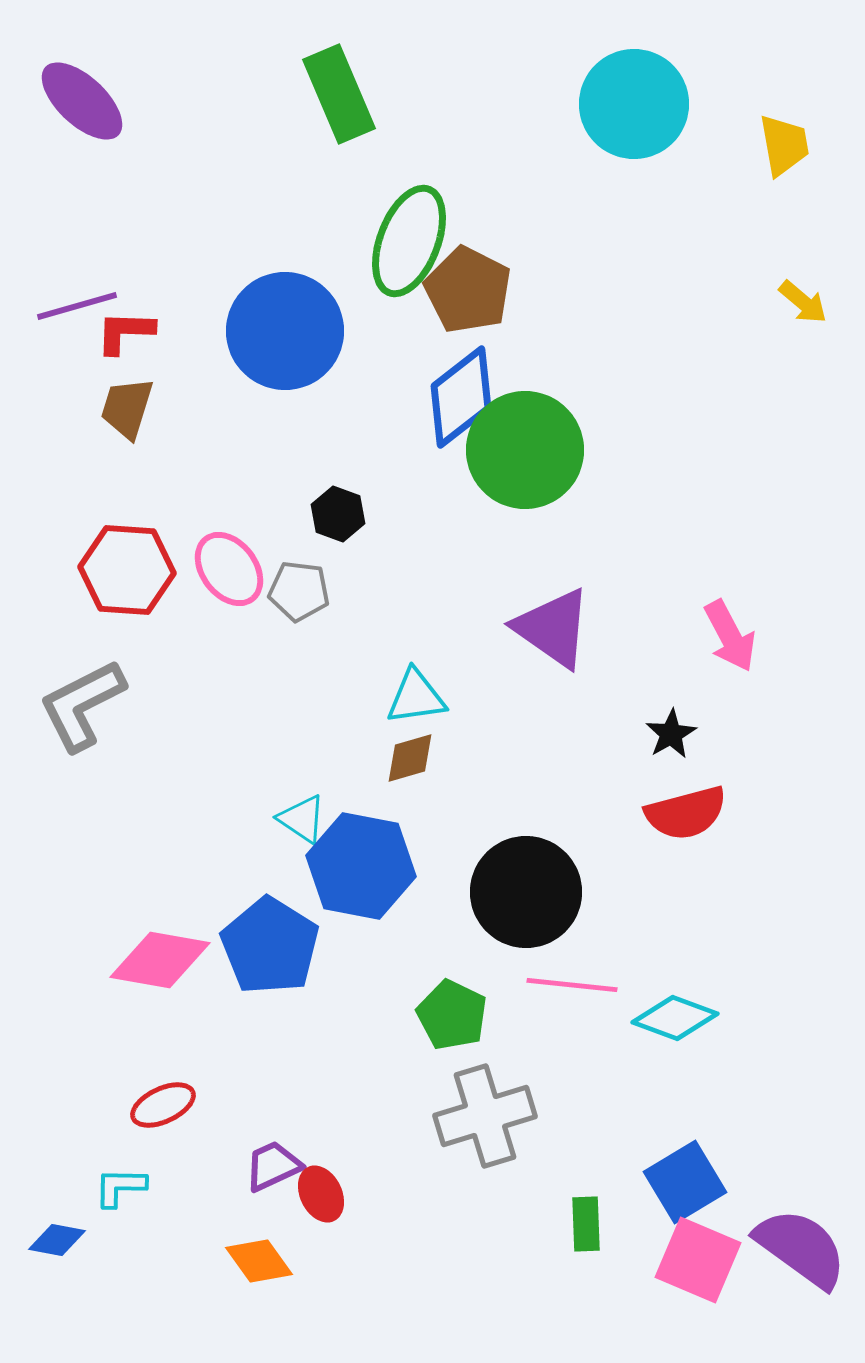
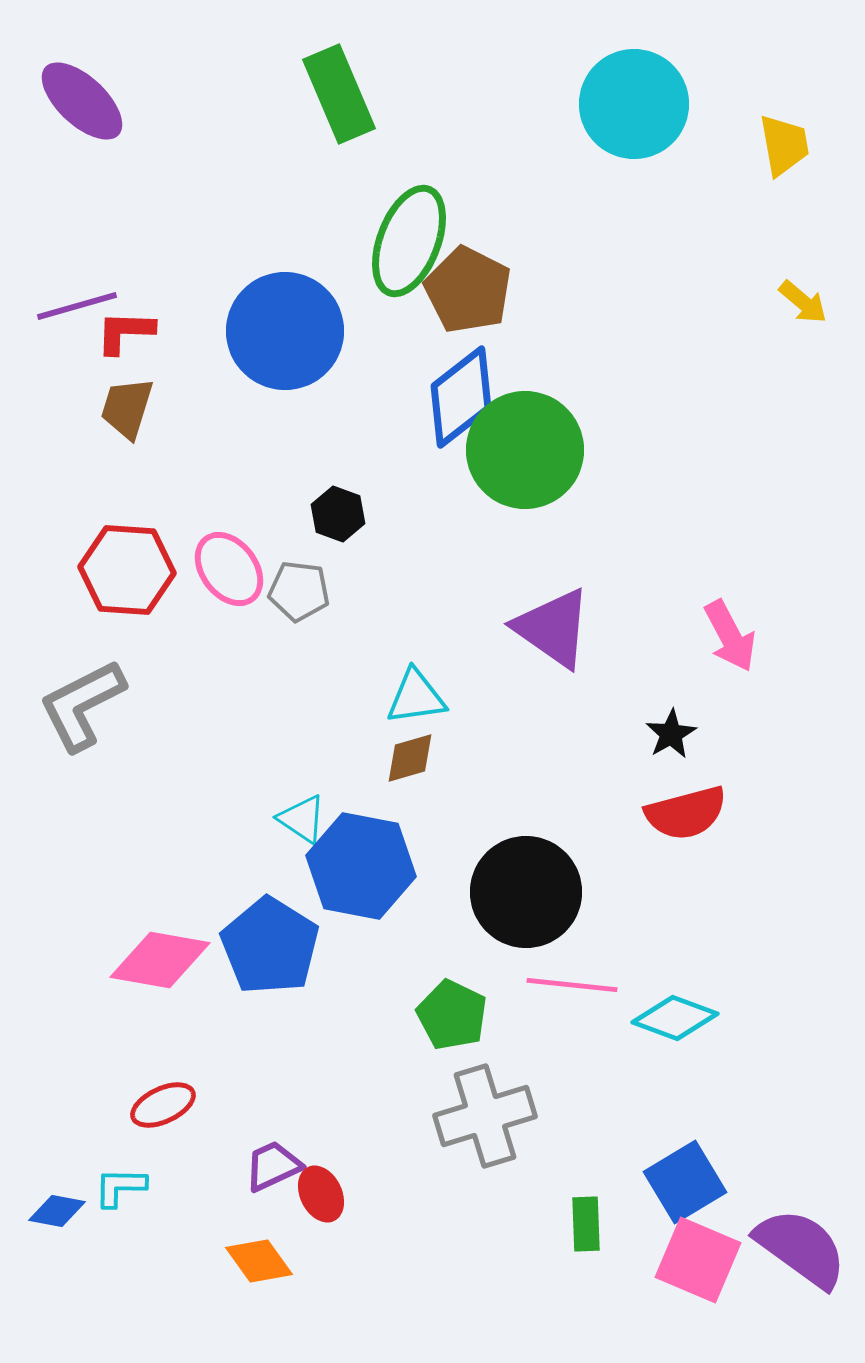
blue diamond at (57, 1240): moved 29 px up
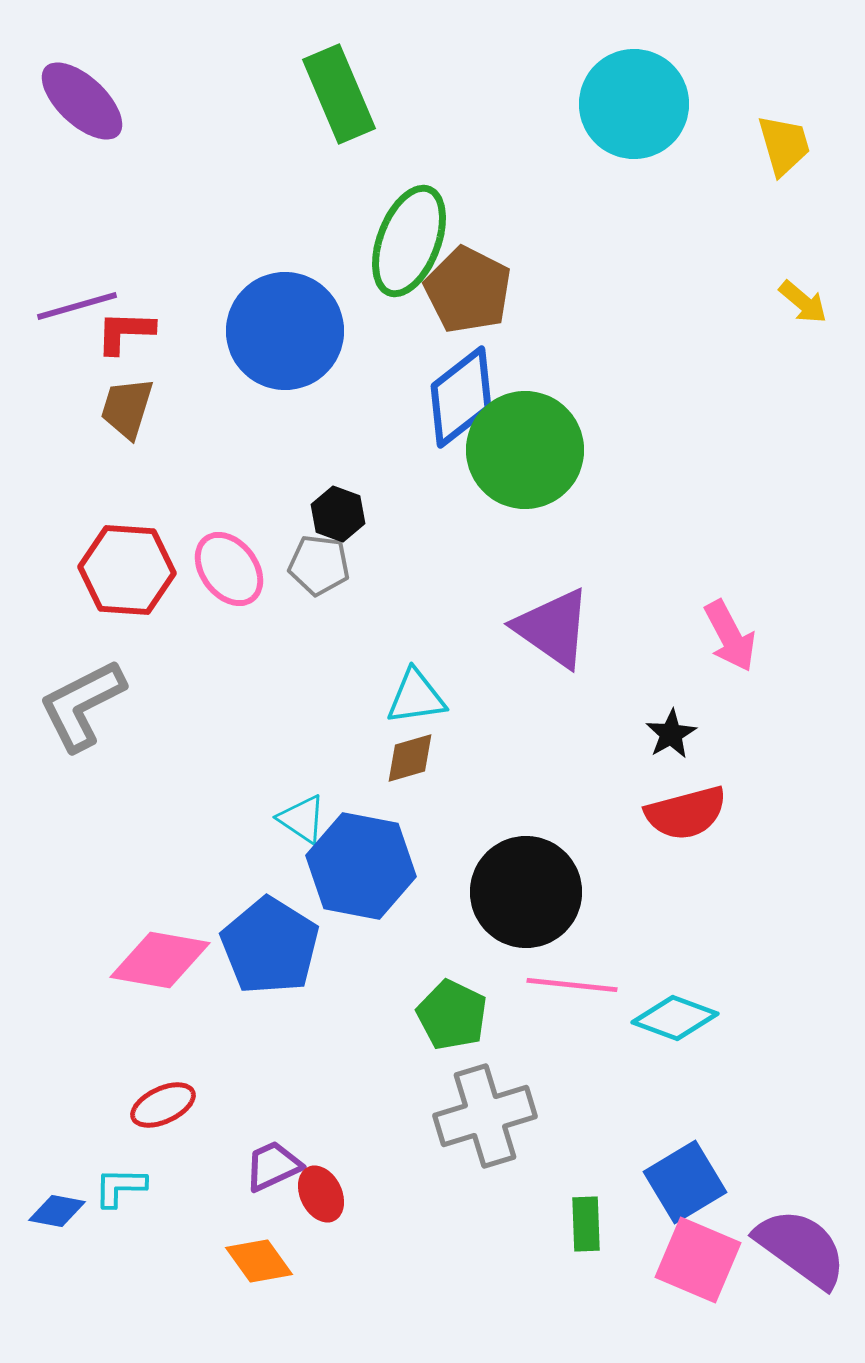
yellow trapezoid at (784, 145): rotated 6 degrees counterclockwise
gray pentagon at (299, 591): moved 20 px right, 26 px up
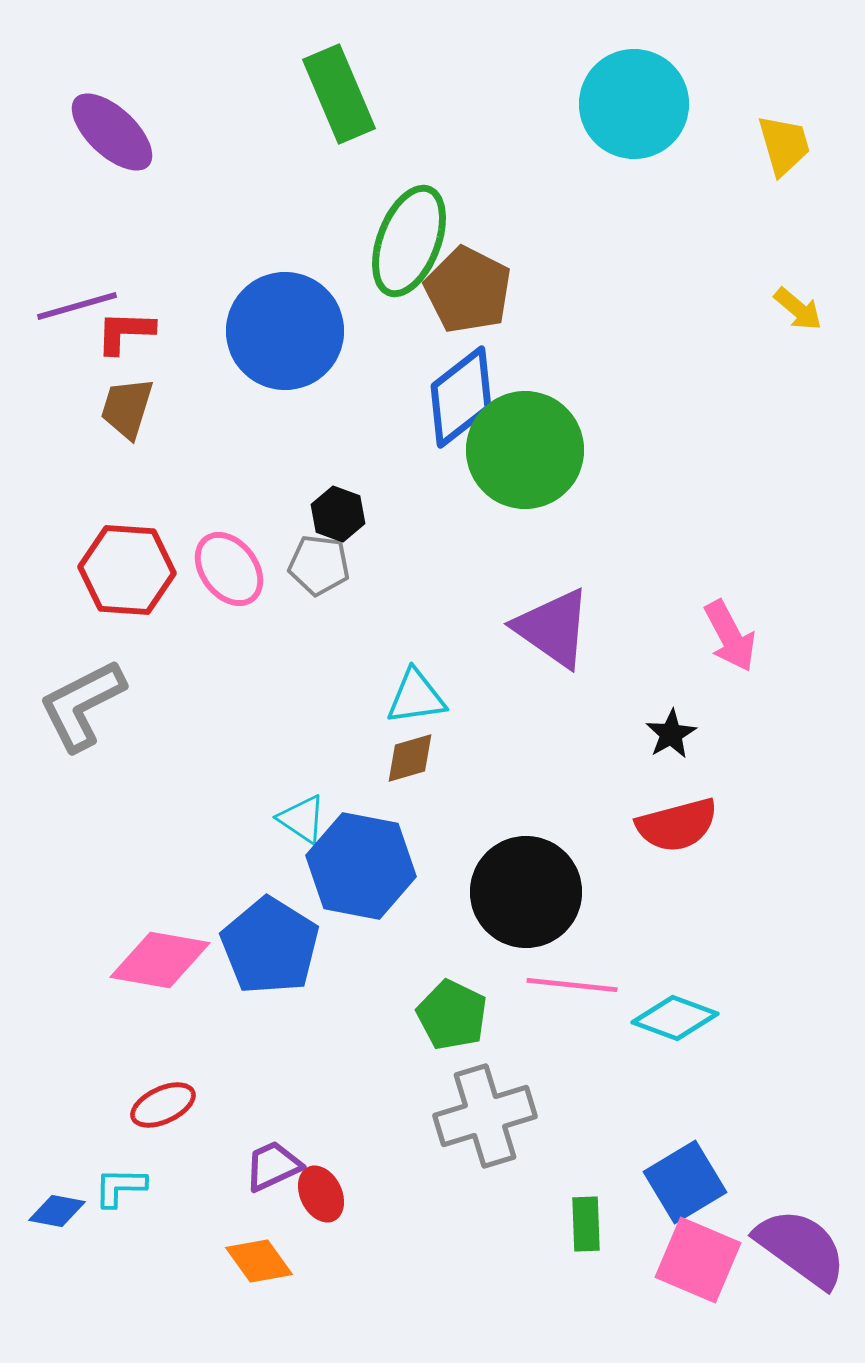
purple ellipse at (82, 101): moved 30 px right, 31 px down
yellow arrow at (803, 302): moved 5 px left, 7 px down
red semicircle at (686, 813): moved 9 px left, 12 px down
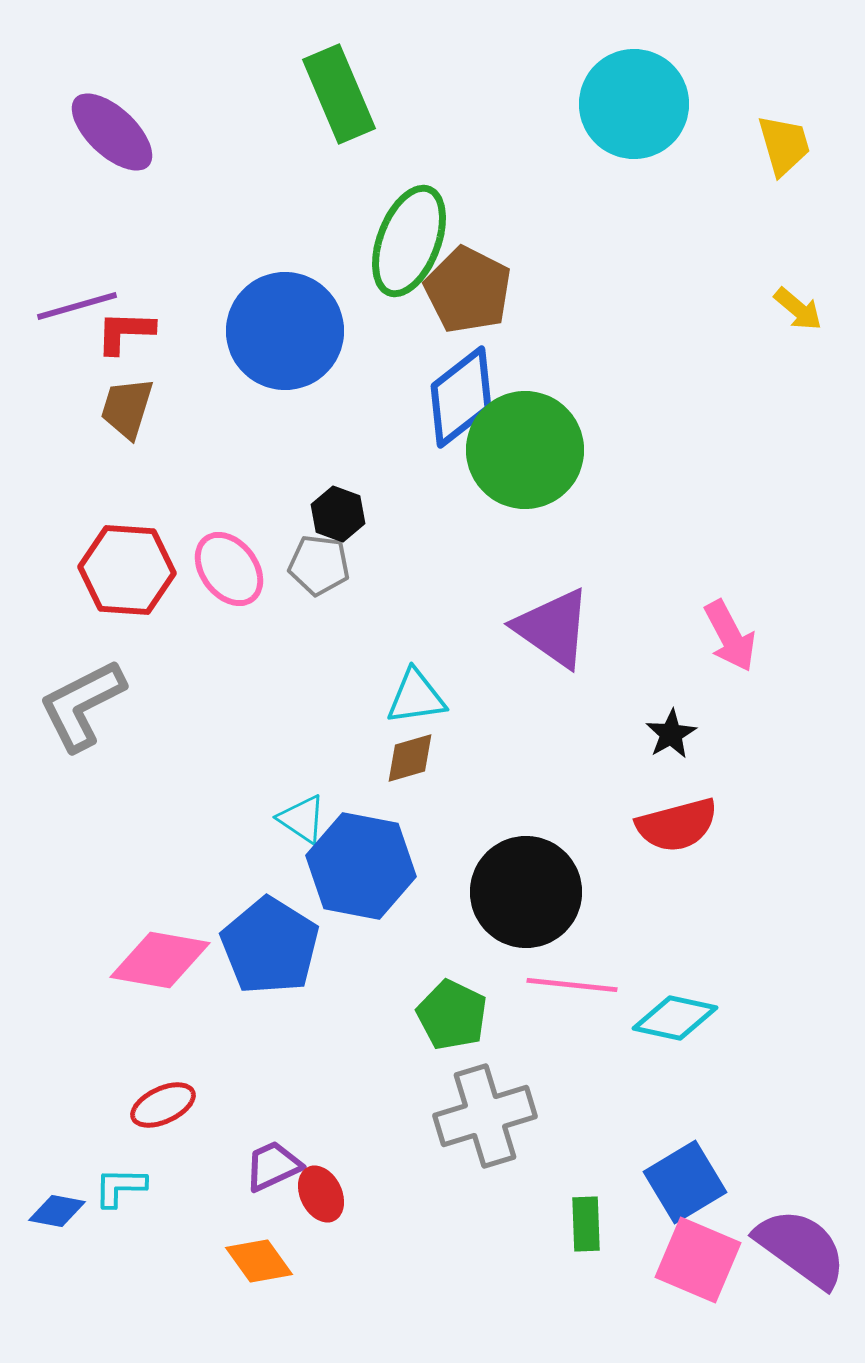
cyan diamond at (675, 1018): rotated 8 degrees counterclockwise
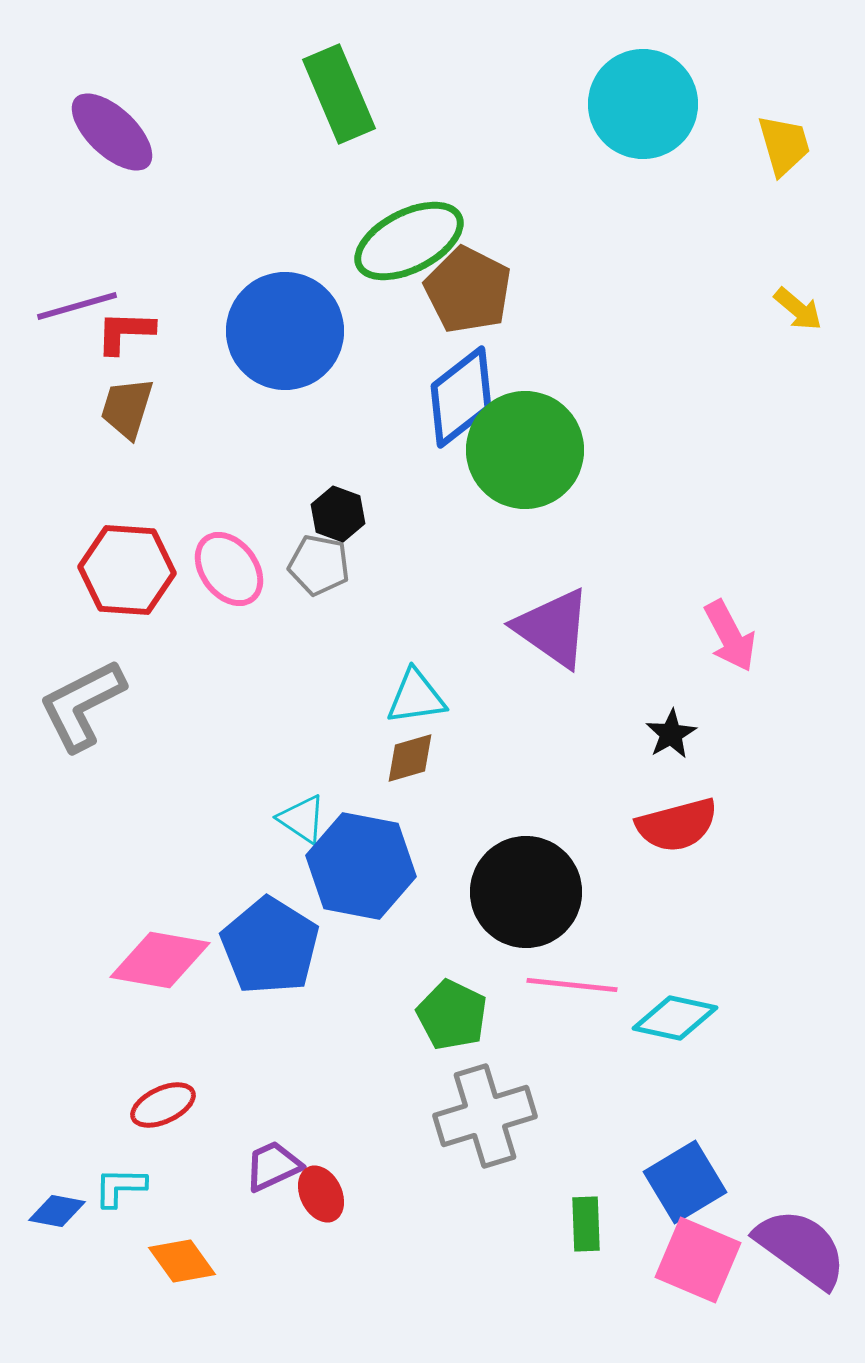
cyan circle at (634, 104): moved 9 px right
green ellipse at (409, 241): rotated 42 degrees clockwise
gray pentagon at (319, 565): rotated 4 degrees clockwise
orange diamond at (259, 1261): moved 77 px left
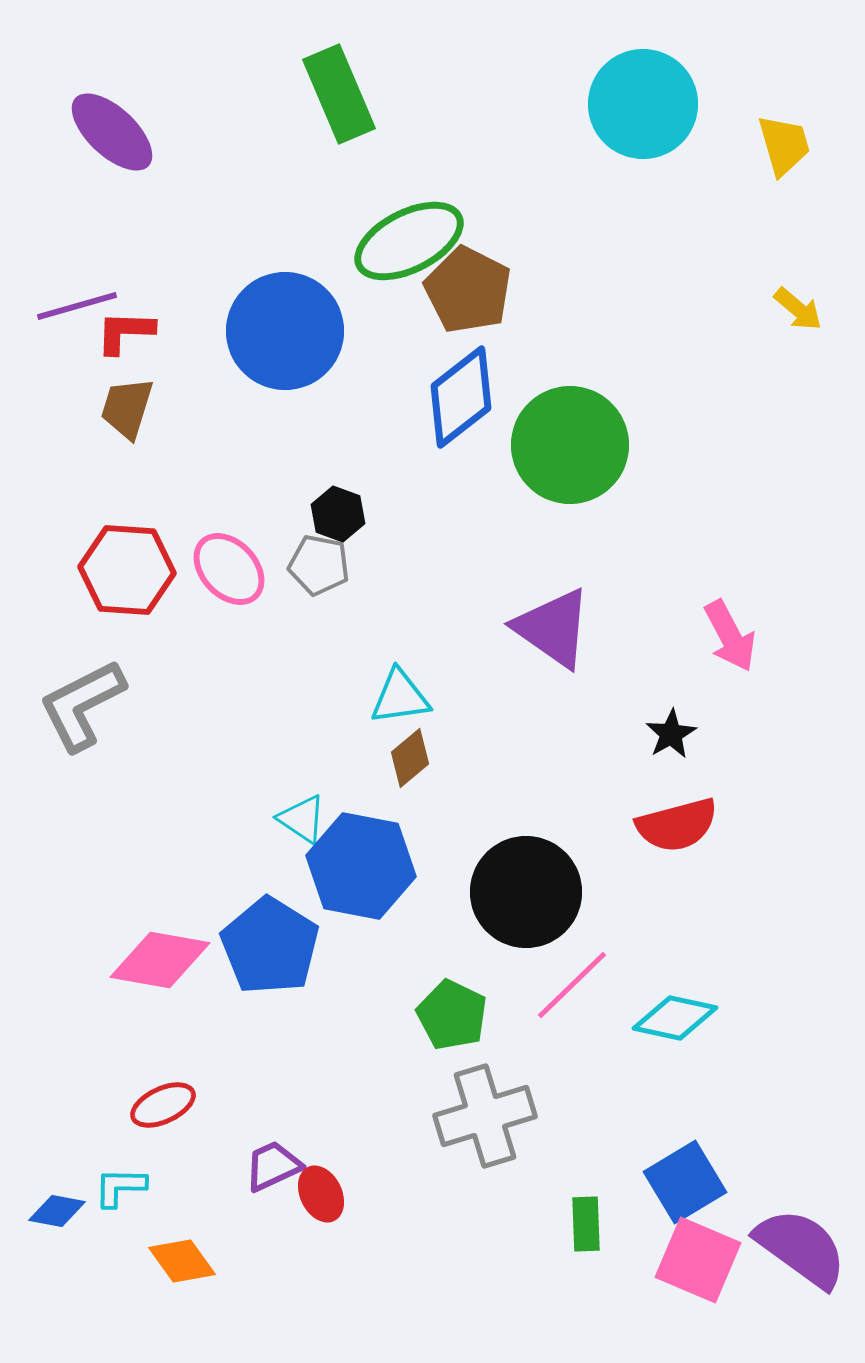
green circle at (525, 450): moved 45 px right, 5 px up
pink ellipse at (229, 569): rotated 6 degrees counterclockwise
cyan triangle at (416, 697): moved 16 px left
brown diamond at (410, 758): rotated 24 degrees counterclockwise
pink line at (572, 985): rotated 50 degrees counterclockwise
